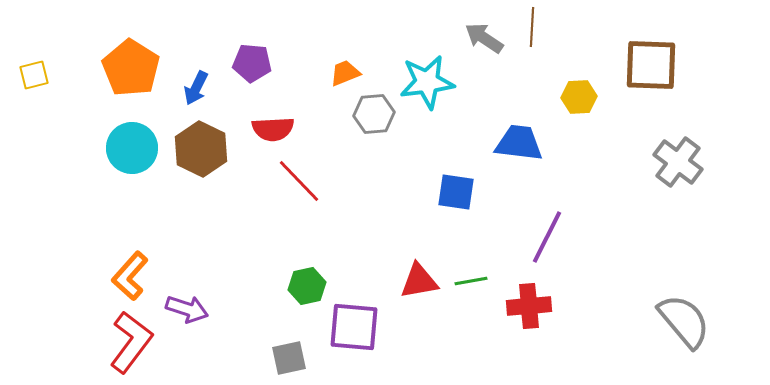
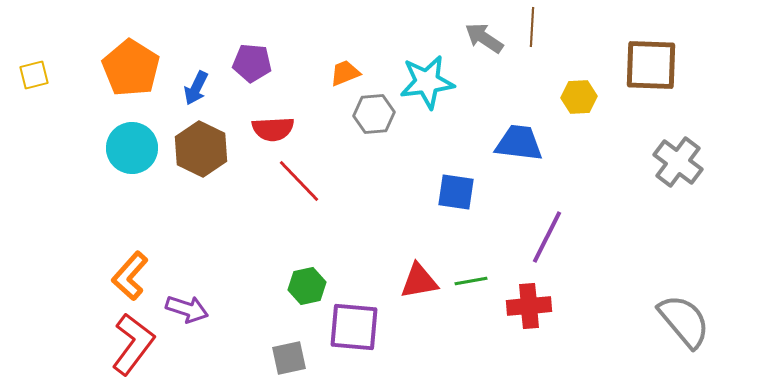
red L-shape: moved 2 px right, 2 px down
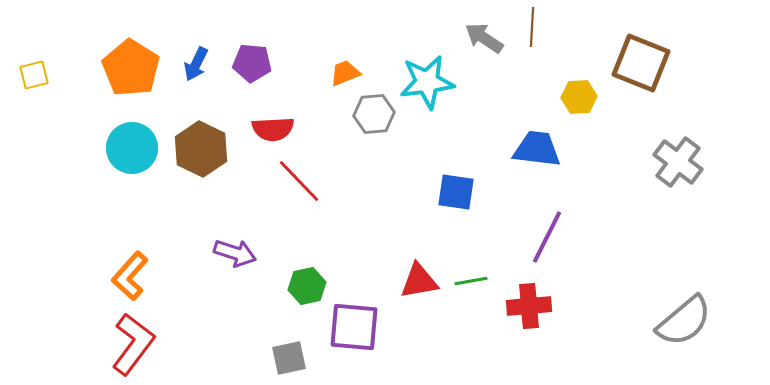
brown square: moved 10 px left, 2 px up; rotated 20 degrees clockwise
blue arrow: moved 24 px up
blue trapezoid: moved 18 px right, 6 px down
purple arrow: moved 48 px right, 56 px up
gray semicircle: rotated 90 degrees clockwise
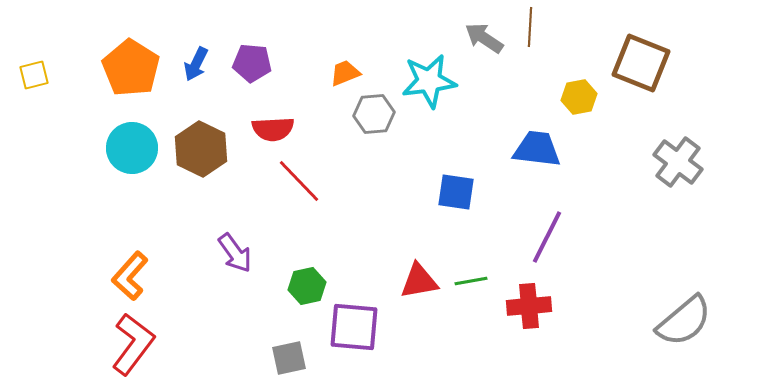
brown line: moved 2 px left
cyan star: moved 2 px right, 1 px up
yellow hexagon: rotated 8 degrees counterclockwise
purple arrow: rotated 36 degrees clockwise
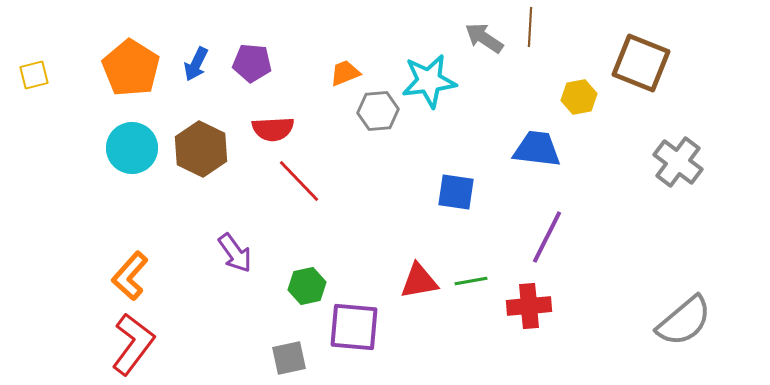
gray hexagon: moved 4 px right, 3 px up
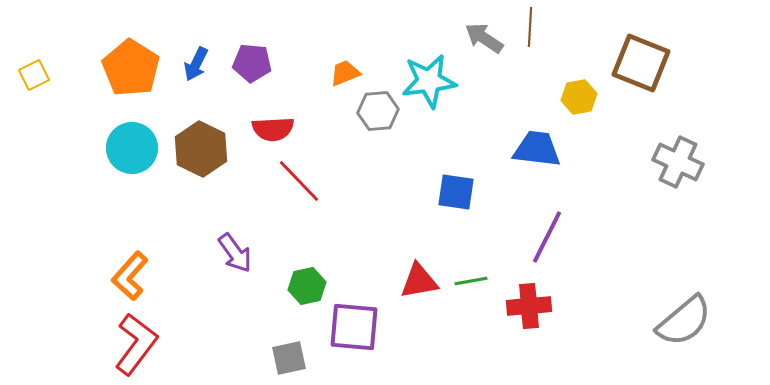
yellow square: rotated 12 degrees counterclockwise
gray cross: rotated 12 degrees counterclockwise
red L-shape: moved 3 px right
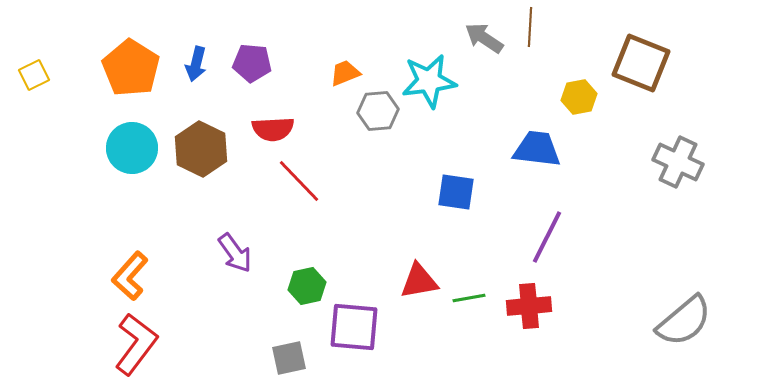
blue arrow: rotated 12 degrees counterclockwise
green line: moved 2 px left, 17 px down
